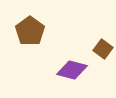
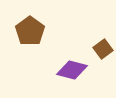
brown square: rotated 18 degrees clockwise
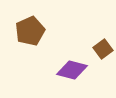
brown pentagon: rotated 12 degrees clockwise
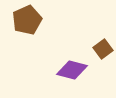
brown pentagon: moved 3 px left, 11 px up
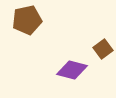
brown pentagon: rotated 12 degrees clockwise
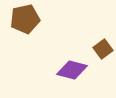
brown pentagon: moved 2 px left, 1 px up
